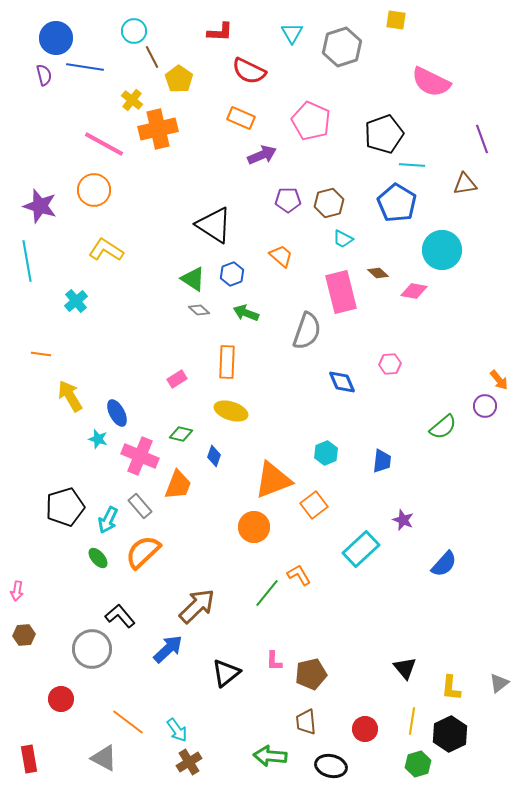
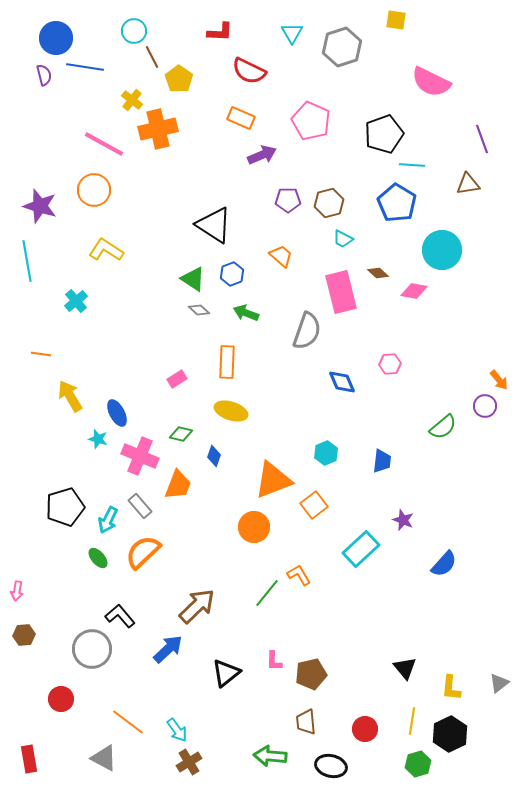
brown triangle at (465, 184): moved 3 px right
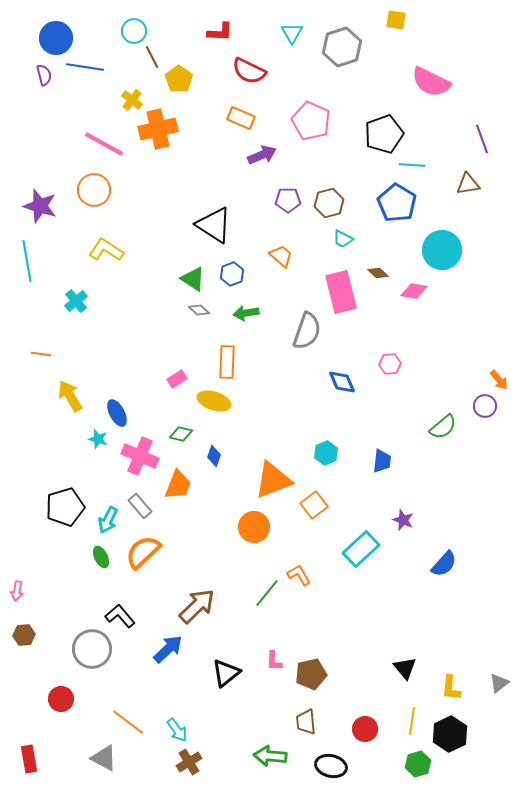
green arrow at (246, 313): rotated 30 degrees counterclockwise
yellow ellipse at (231, 411): moved 17 px left, 10 px up
green ellipse at (98, 558): moved 3 px right, 1 px up; rotated 15 degrees clockwise
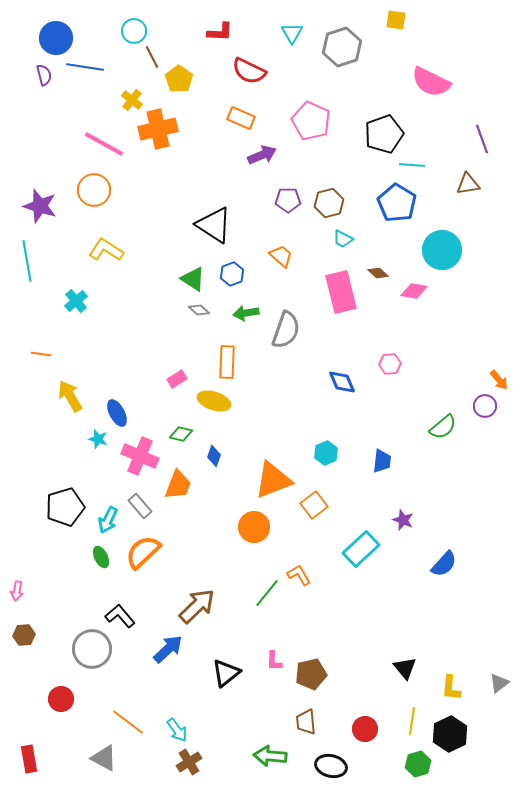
gray semicircle at (307, 331): moved 21 px left, 1 px up
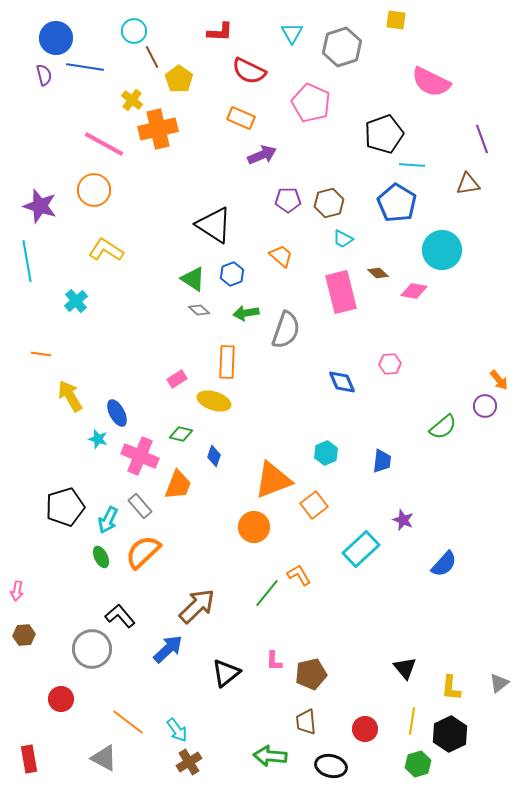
pink pentagon at (311, 121): moved 18 px up
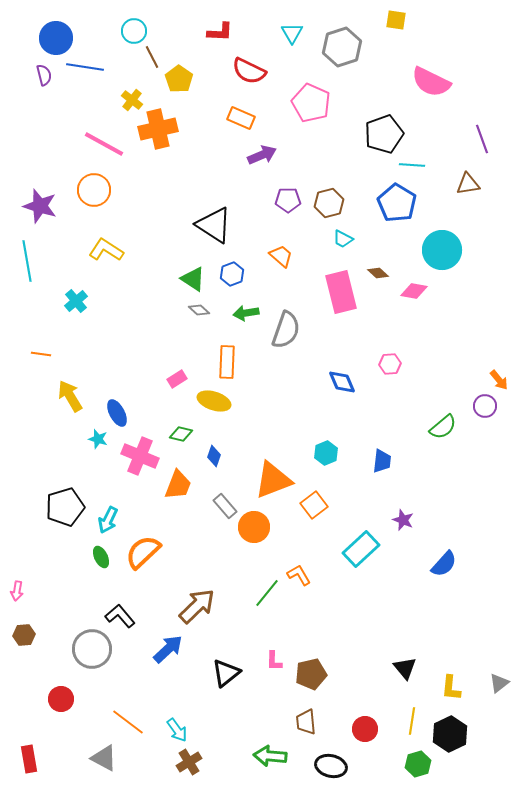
gray rectangle at (140, 506): moved 85 px right
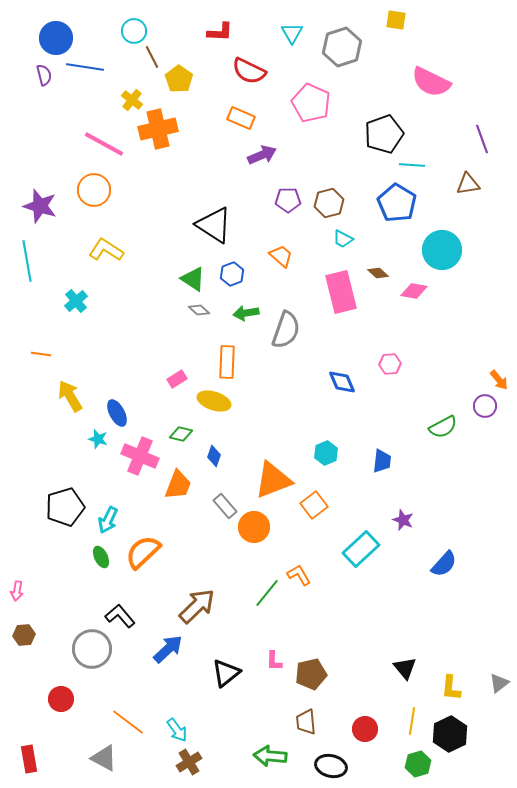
green semicircle at (443, 427): rotated 12 degrees clockwise
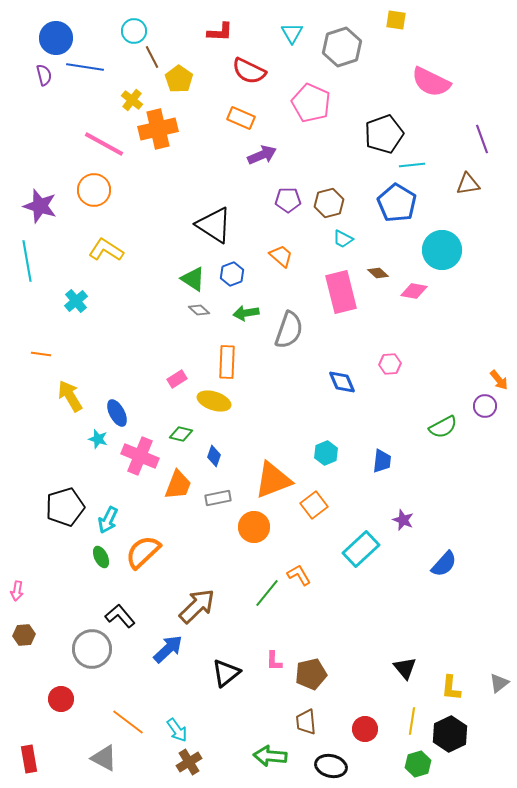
cyan line at (412, 165): rotated 10 degrees counterclockwise
gray semicircle at (286, 330): moved 3 px right
gray rectangle at (225, 506): moved 7 px left, 8 px up; rotated 60 degrees counterclockwise
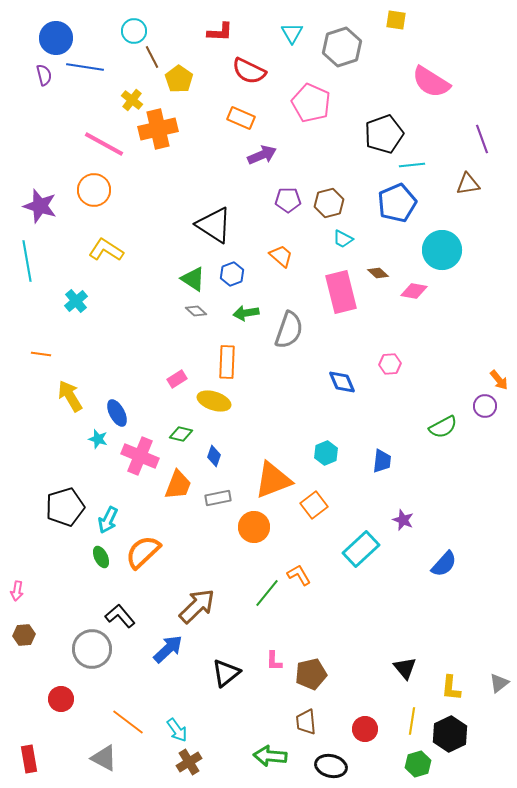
pink semicircle at (431, 82): rotated 6 degrees clockwise
blue pentagon at (397, 203): rotated 18 degrees clockwise
gray diamond at (199, 310): moved 3 px left, 1 px down
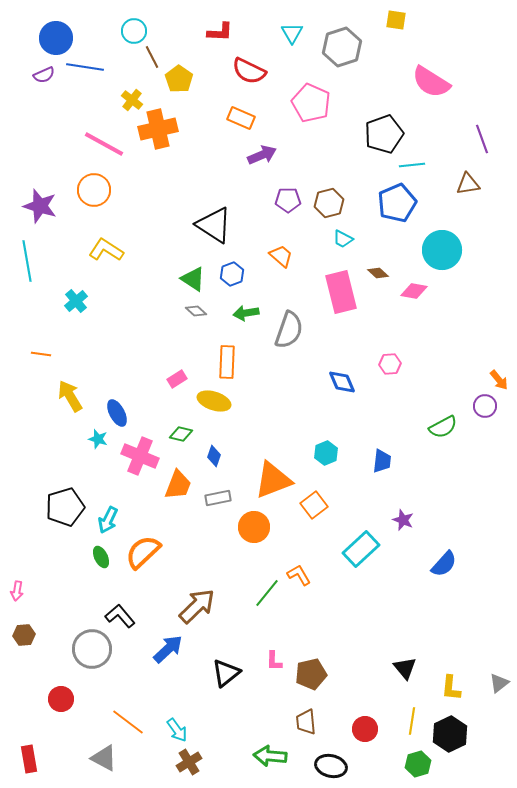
purple semicircle at (44, 75): rotated 80 degrees clockwise
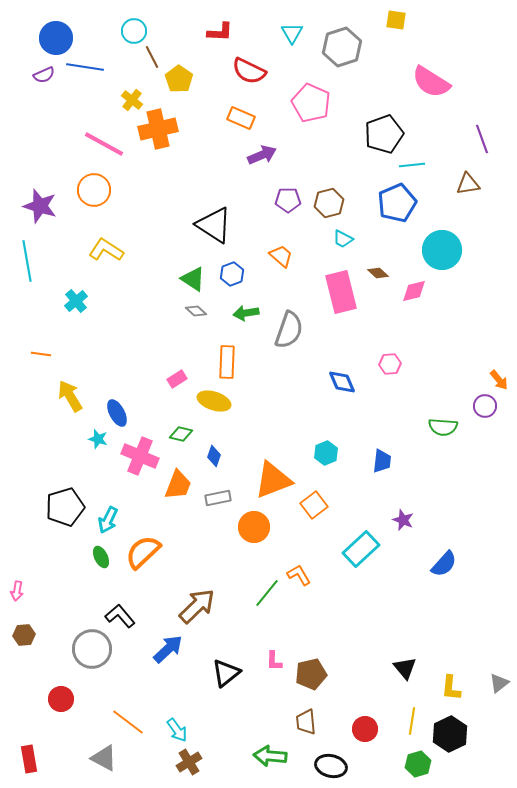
pink diamond at (414, 291): rotated 24 degrees counterclockwise
green semicircle at (443, 427): rotated 32 degrees clockwise
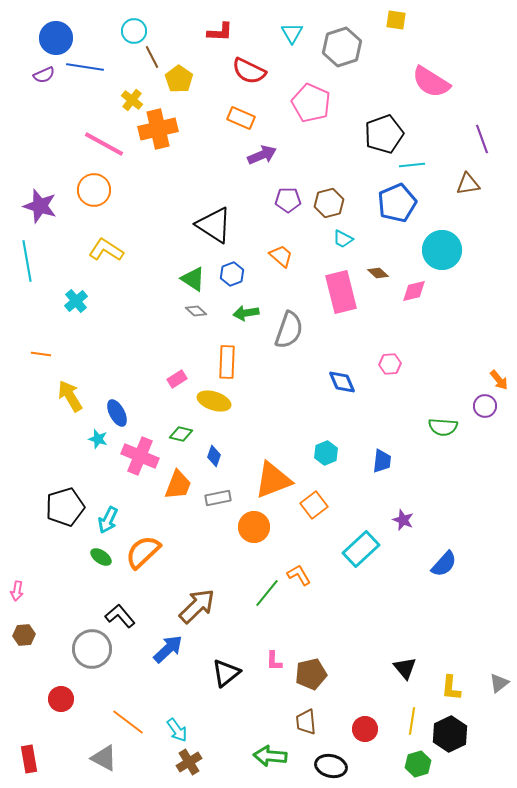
green ellipse at (101, 557): rotated 30 degrees counterclockwise
